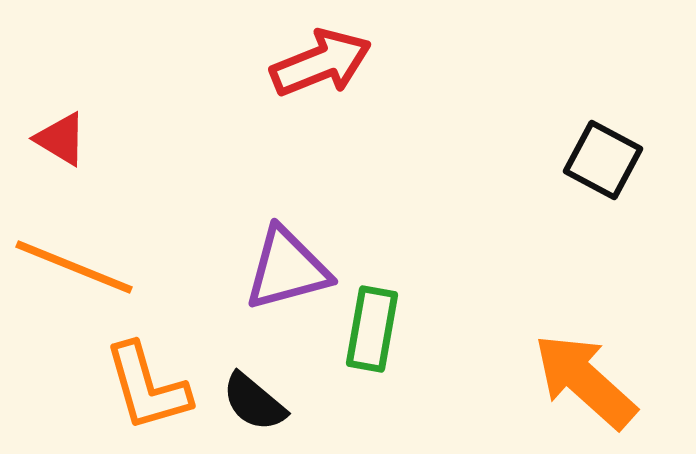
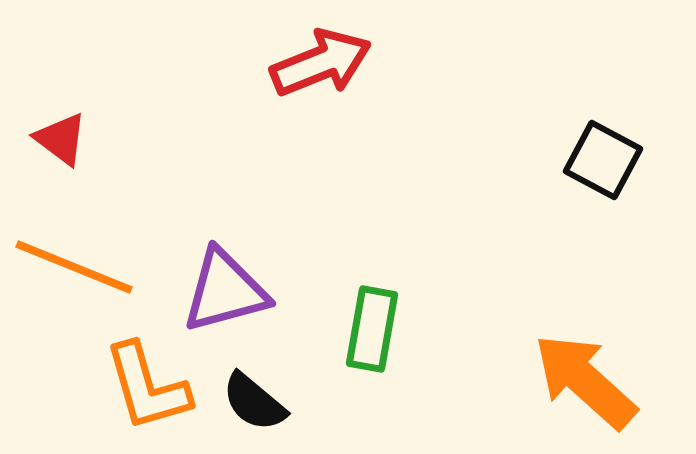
red triangle: rotated 6 degrees clockwise
purple triangle: moved 62 px left, 22 px down
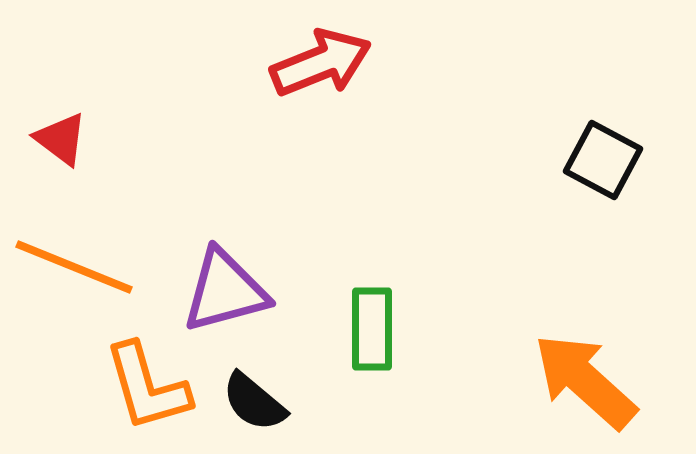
green rectangle: rotated 10 degrees counterclockwise
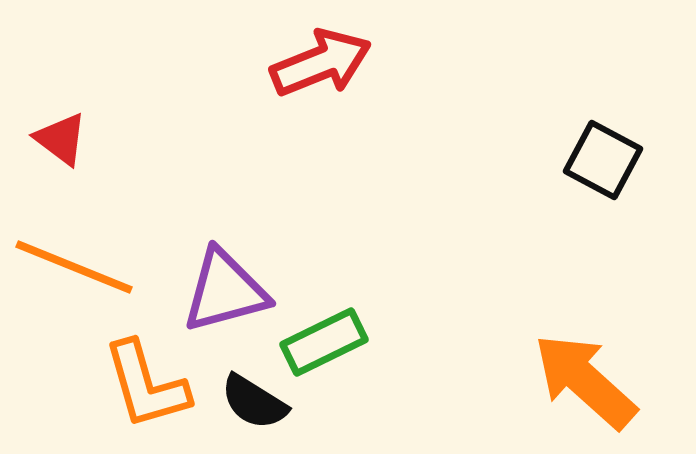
green rectangle: moved 48 px left, 13 px down; rotated 64 degrees clockwise
orange L-shape: moved 1 px left, 2 px up
black semicircle: rotated 8 degrees counterclockwise
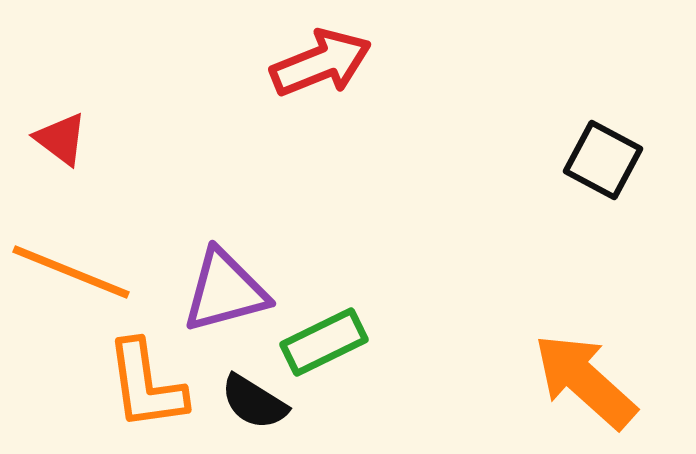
orange line: moved 3 px left, 5 px down
orange L-shape: rotated 8 degrees clockwise
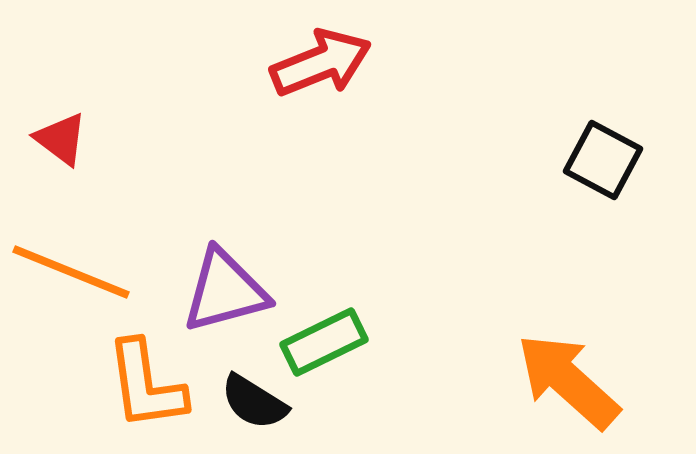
orange arrow: moved 17 px left
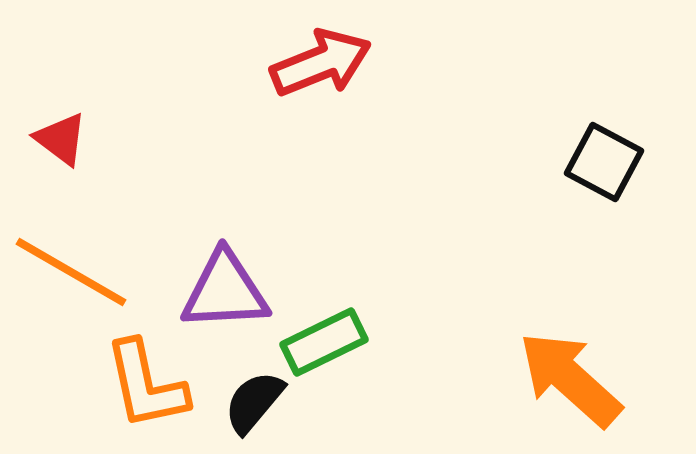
black square: moved 1 px right, 2 px down
orange line: rotated 8 degrees clockwise
purple triangle: rotated 12 degrees clockwise
orange arrow: moved 2 px right, 2 px up
orange L-shape: rotated 4 degrees counterclockwise
black semicircle: rotated 98 degrees clockwise
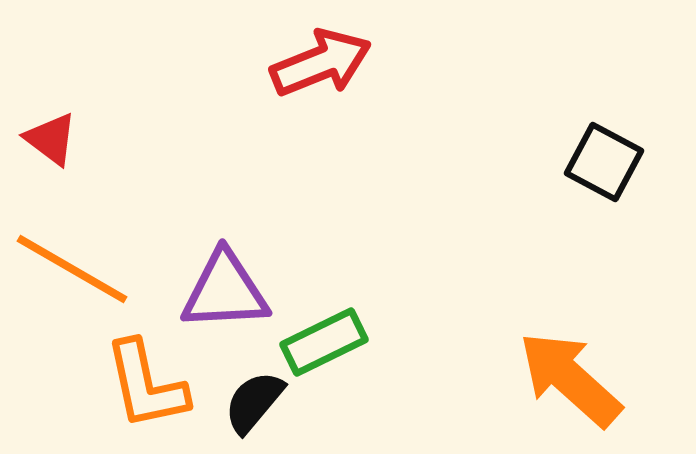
red triangle: moved 10 px left
orange line: moved 1 px right, 3 px up
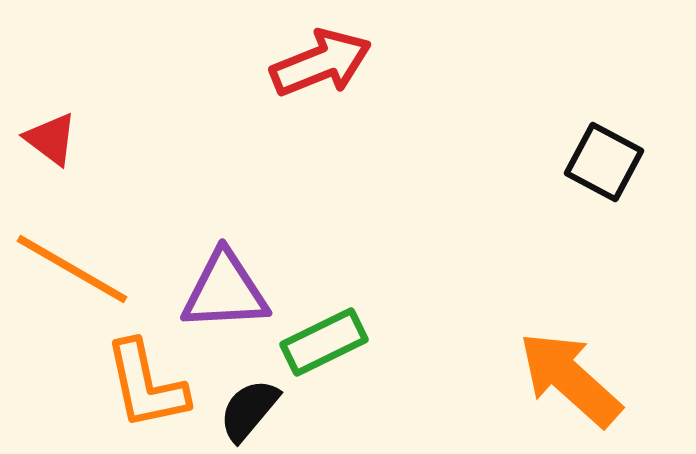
black semicircle: moved 5 px left, 8 px down
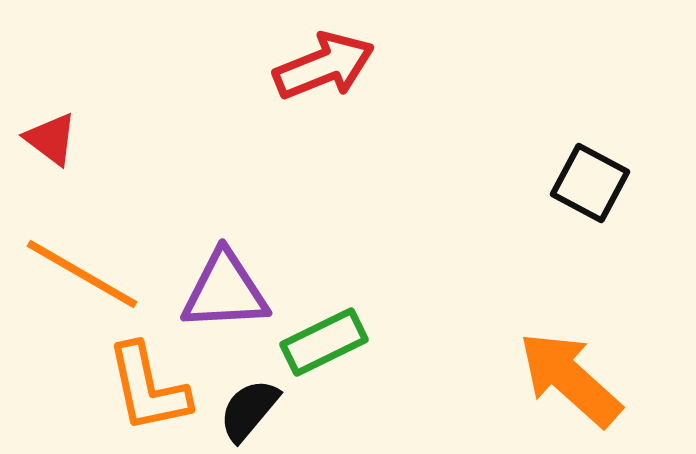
red arrow: moved 3 px right, 3 px down
black square: moved 14 px left, 21 px down
orange line: moved 10 px right, 5 px down
orange L-shape: moved 2 px right, 3 px down
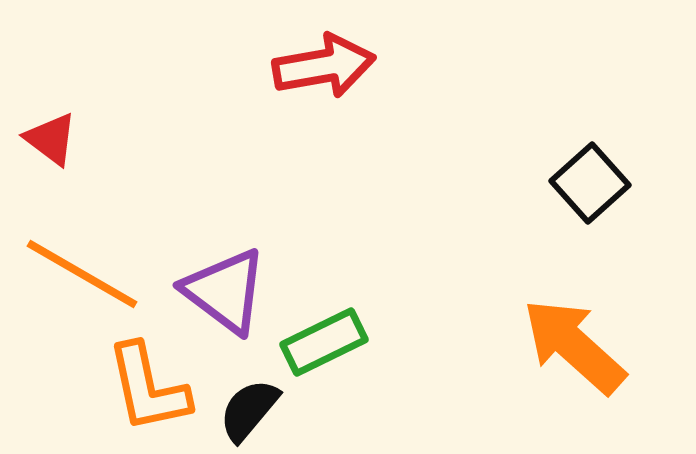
red arrow: rotated 12 degrees clockwise
black square: rotated 20 degrees clockwise
purple triangle: rotated 40 degrees clockwise
orange arrow: moved 4 px right, 33 px up
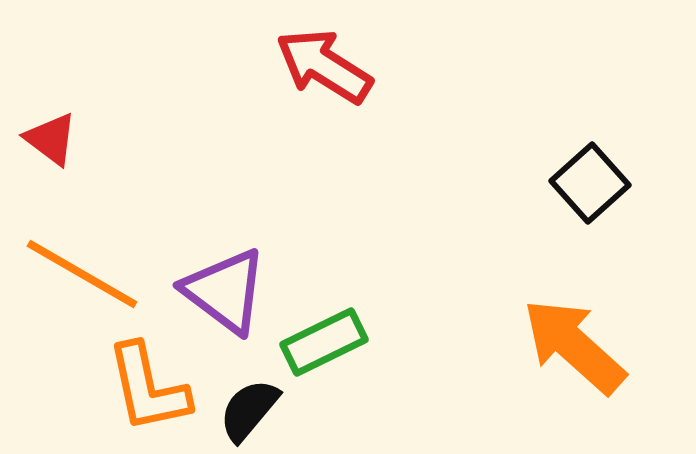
red arrow: rotated 138 degrees counterclockwise
